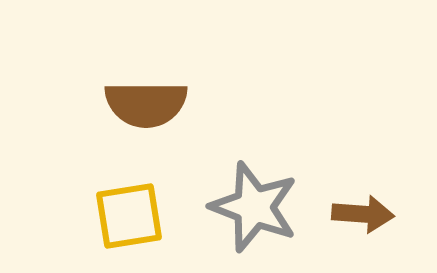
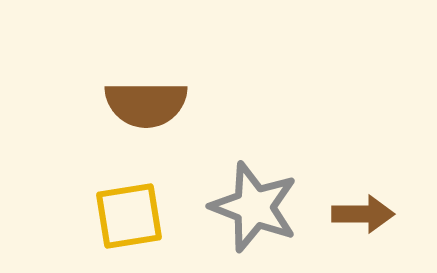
brown arrow: rotated 4 degrees counterclockwise
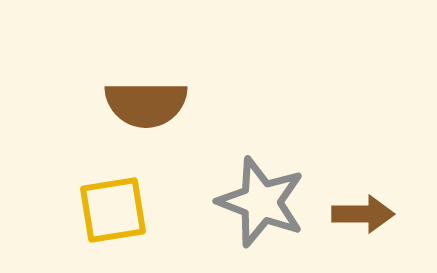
gray star: moved 7 px right, 5 px up
yellow square: moved 16 px left, 6 px up
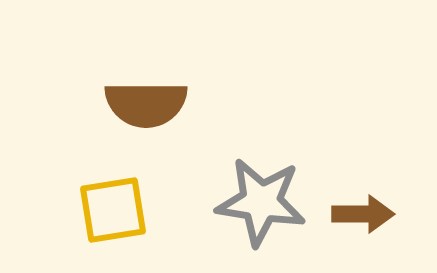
gray star: rotated 12 degrees counterclockwise
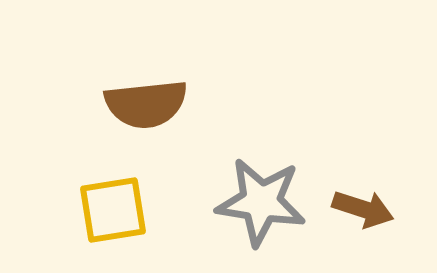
brown semicircle: rotated 6 degrees counterclockwise
brown arrow: moved 5 px up; rotated 18 degrees clockwise
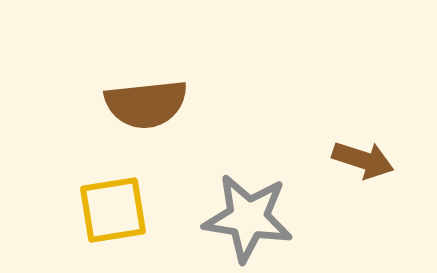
gray star: moved 13 px left, 16 px down
brown arrow: moved 49 px up
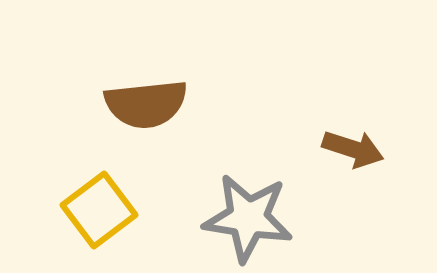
brown arrow: moved 10 px left, 11 px up
yellow square: moved 14 px left; rotated 28 degrees counterclockwise
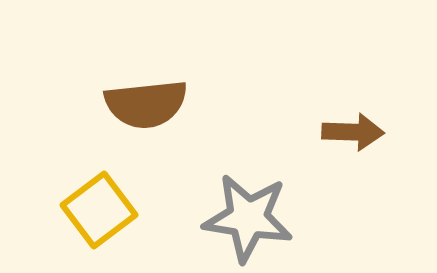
brown arrow: moved 17 px up; rotated 16 degrees counterclockwise
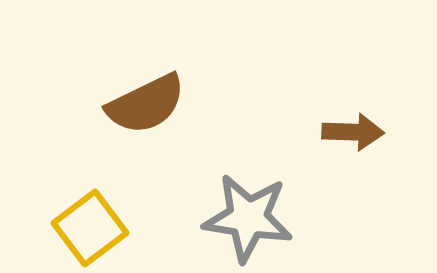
brown semicircle: rotated 20 degrees counterclockwise
yellow square: moved 9 px left, 18 px down
